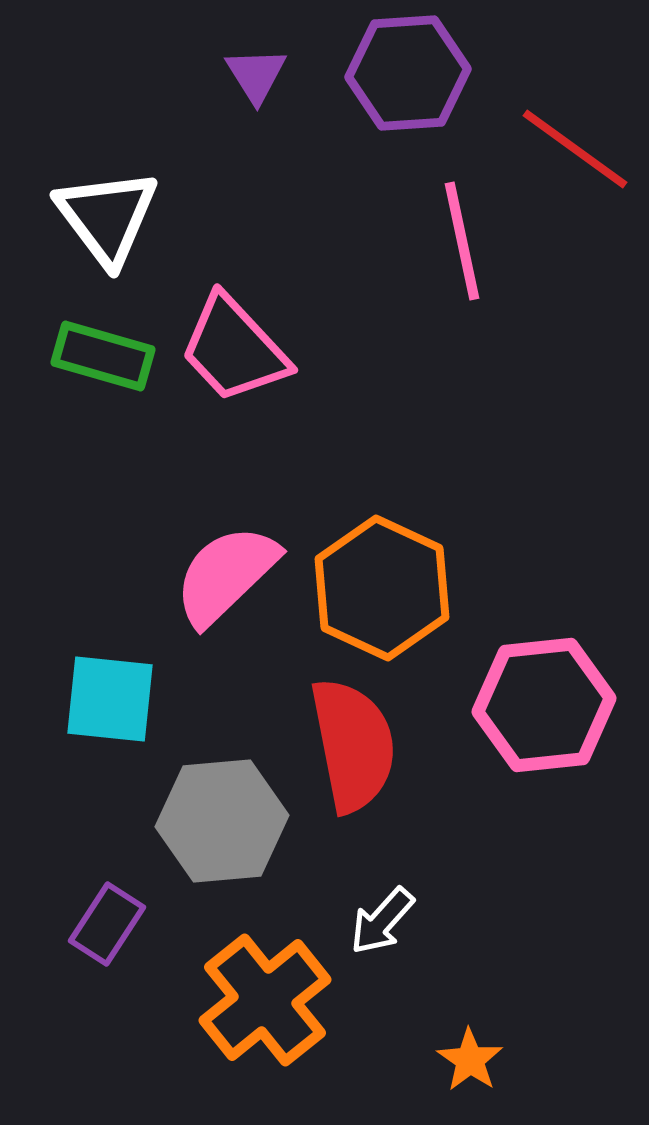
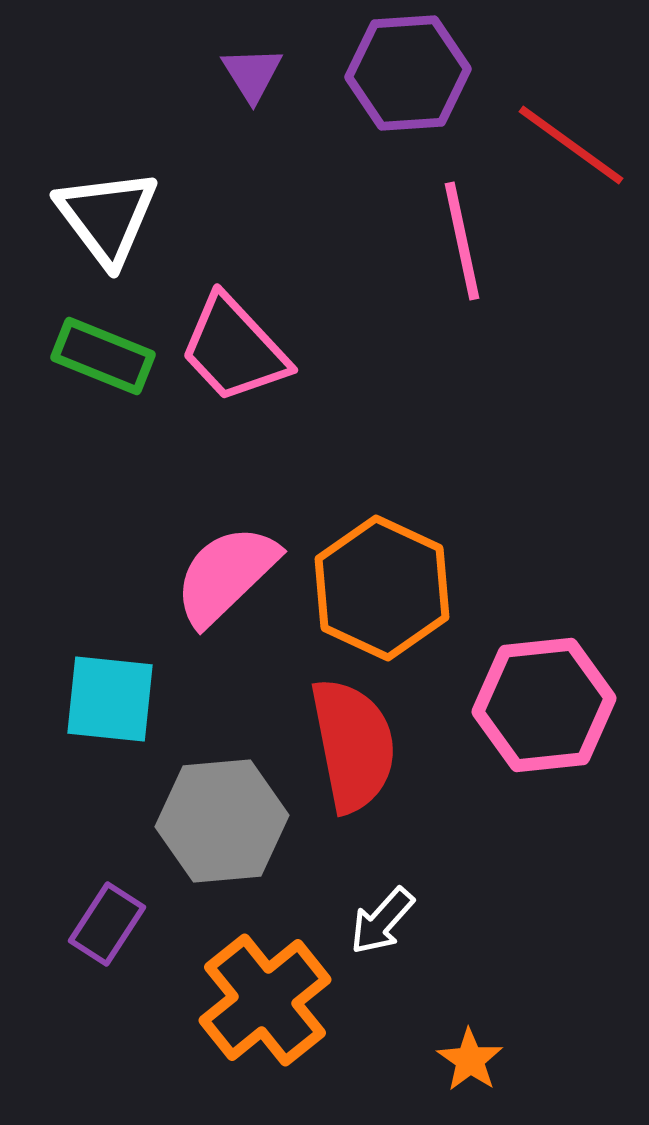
purple triangle: moved 4 px left, 1 px up
red line: moved 4 px left, 4 px up
green rectangle: rotated 6 degrees clockwise
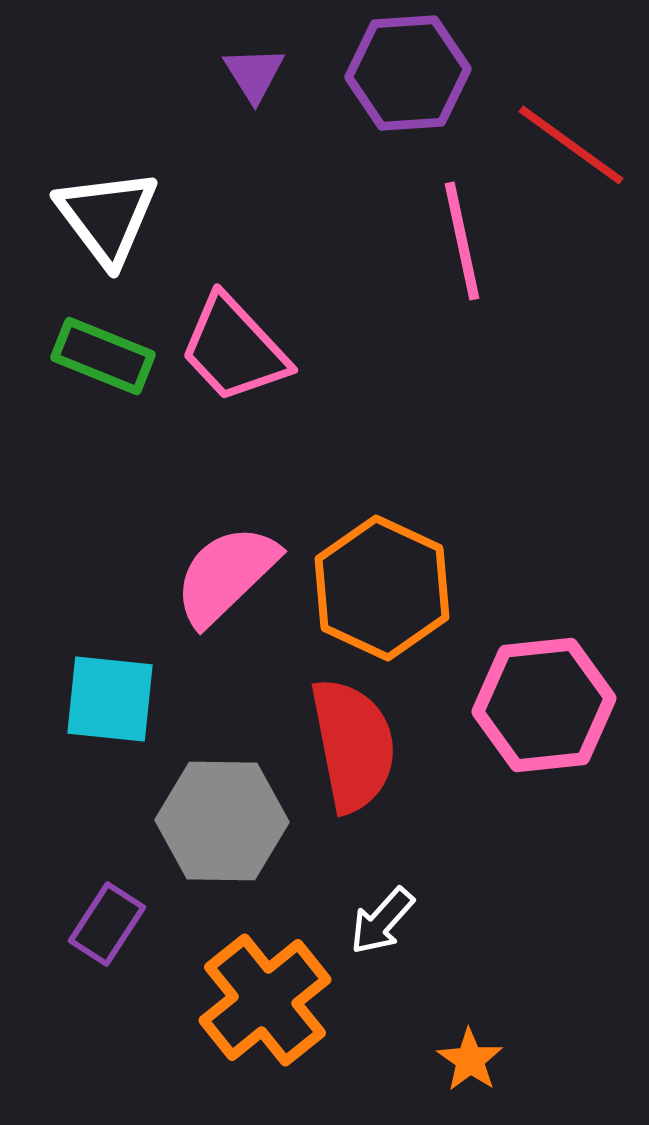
purple triangle: moved 2 px right
gray hexagon: rotated 6 degrees clockwise
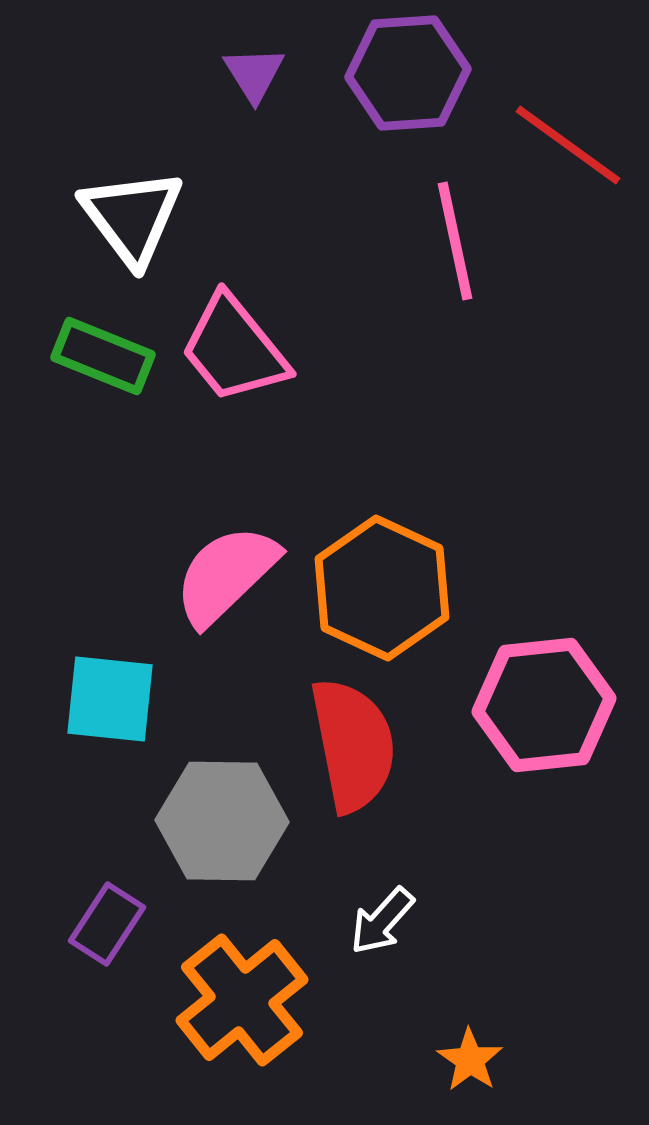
red line: moved 3 px left
white triangle: moved 25 px right
pink line: moved 7 px left
pink trapezoid: rotated 4 degrees clockwise
orange cross: moved 23 px left
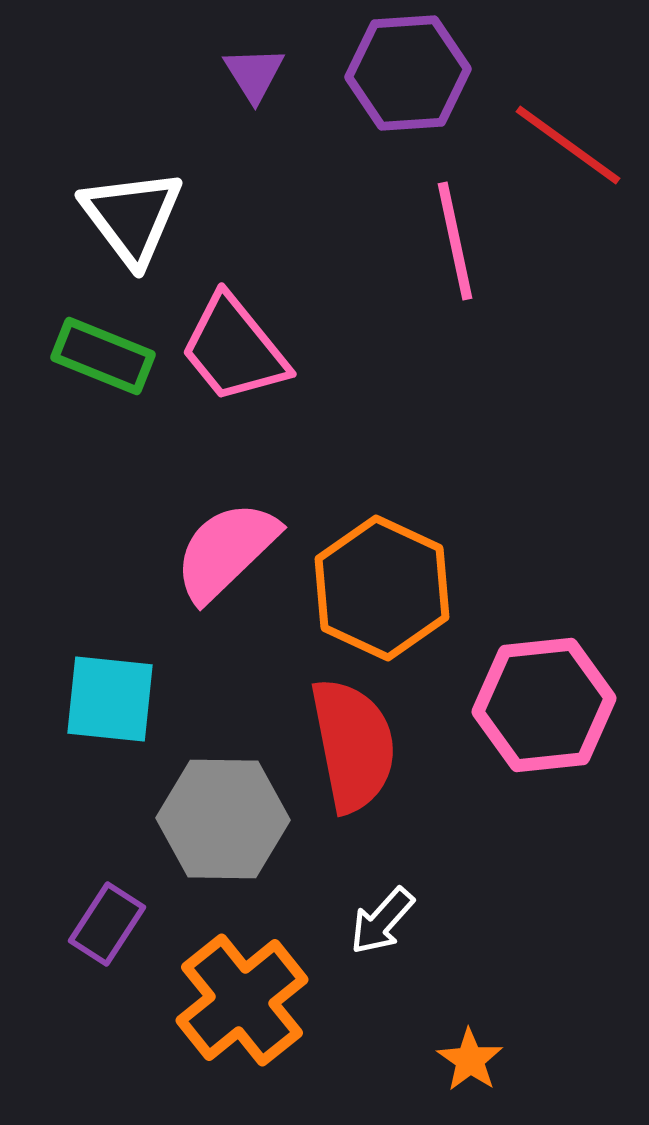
pink semicircle: moved 24 px up
gray hexagon: moved 1 px right, 2 px up
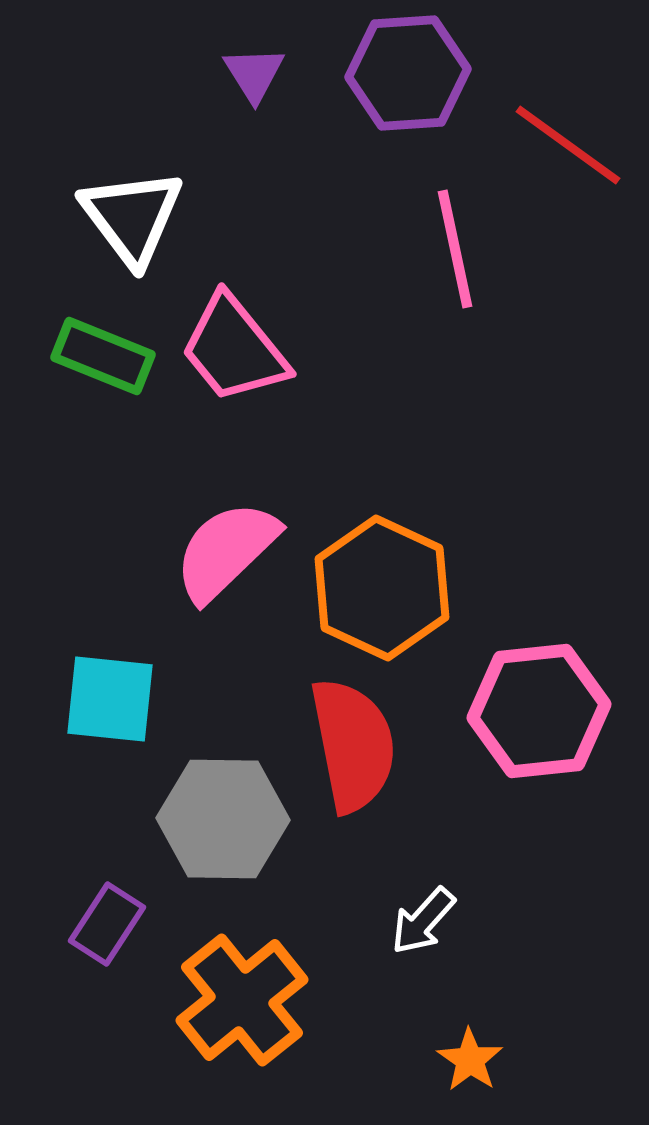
pink line: moved 8 px down
pink hexagon: moved 5 px left, 6 px down
white arrow: moved 41 px right
